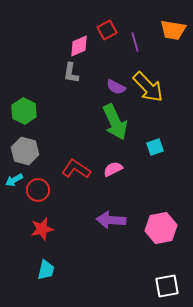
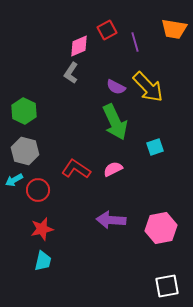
orange trapezoid: moved 1 px right, 1 px up
gray L-shape: rotated 25 degrees clockwise
cyan trapezoid: moved 3 px left, 9 px up
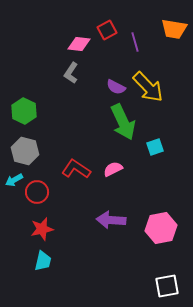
pink diamond: moved 2 px up; rotated 30 degrees clockwise
green arrow: moved 8 px right
red circle: moved 1 px left, 2 px down
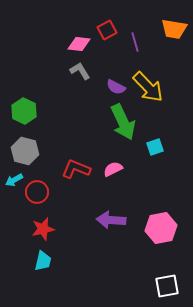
gray L-shape: moved 9 px right, 2 px up; rotated 115 degrees clockwise
red L-shape: rotated 12 degrees counterclockwise
red star: moved 1 px right
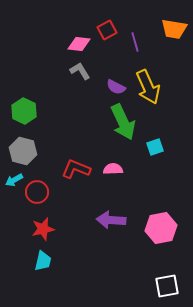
yellow arrow: rotated 20 degrees clockwise
gray hexagon: moved 2 px left
pink semicircle: rotated 24 degrees clockwise
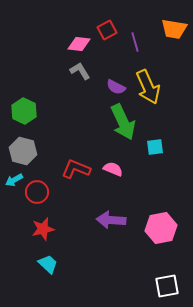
cyan square: rotated 12 degrees clockwise
pink semicircle: rotated 24 degrees clockwise
cyan trapezoid: moved 5 px right, 3 px down; rotated 60 degrees counterclockwise
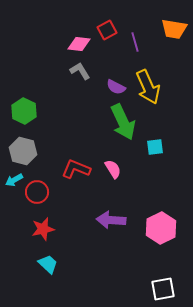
pink semicircle: rotated 36 degrees clockwise
pink hexagon: rotated 16 degrees counterclockwise
white square: moved 4 px left, 3 px down
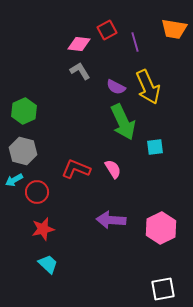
green hexagon: rotated 10 degrees clockwise
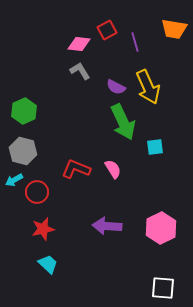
purple arrow: moved 4 px left, 6 px down
white square: moved 1 px up; rotated 15 degrees clockwise
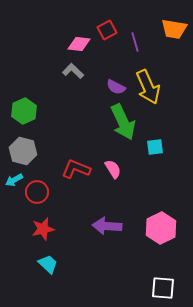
gray L-shape: moved 7 px left; rotated 15 degrees counterclockwise
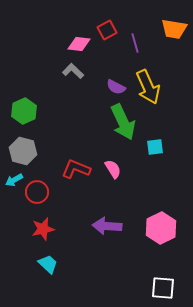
purple line: moved 1 px down
